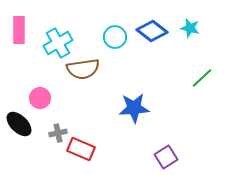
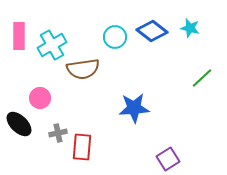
pink rectangle: moved 6 px down
cyan cross: moved 6 px left, 2 px down
red rectangle: moved 1 px right, 2 px up; rotated 72 degrees clockwise
purple square: moved 2 px right, 2 px down
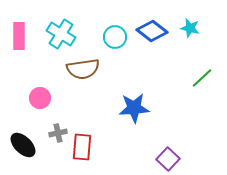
cyan cross: moved 9 px right, 11 px up; rotated 28 degrees counterclockwise
black ellipse: moved 4 px right, 21 px down
purple square: rotated 15 degrees counterclockwise
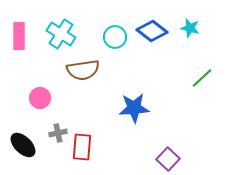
brown semicircle: moved 1 px down
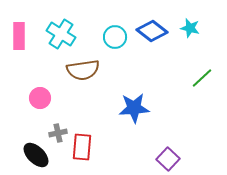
black ellipse: moved 13 px right, 10 px down
